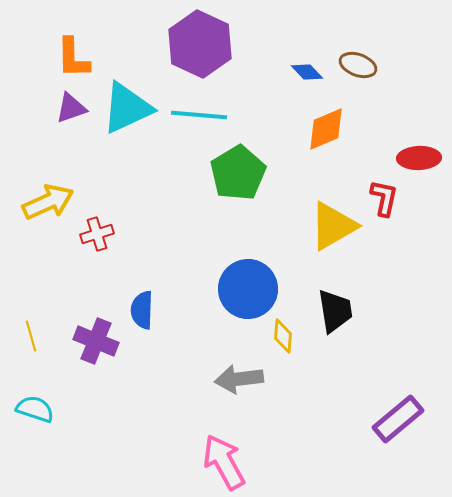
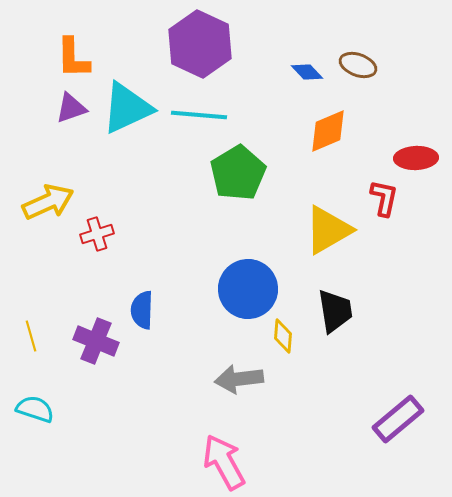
orange diamond: moved 2 px right, 2 px down
red ellipse: moved 3 px left
yellow triangle: moved 5 px left, 4 px down
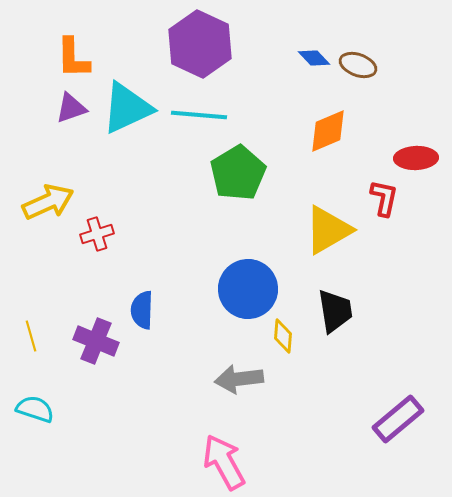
blue diamond: moved 7 px right, 14 px up
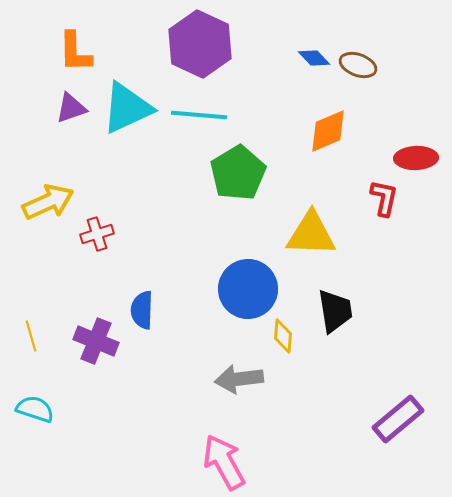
orange L-shape: moved 2 px right, 6 px up
yellow triangle: moved 17 px left, 4 px down; rotated 32 degrees clockwise
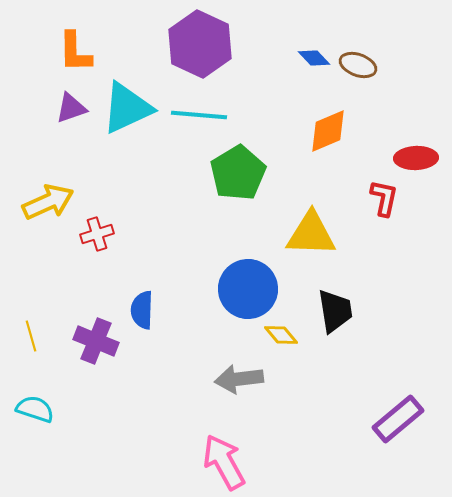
yellow diamond: moved 2 px left, 1 px up; rotated 44 degrees counterclockwise
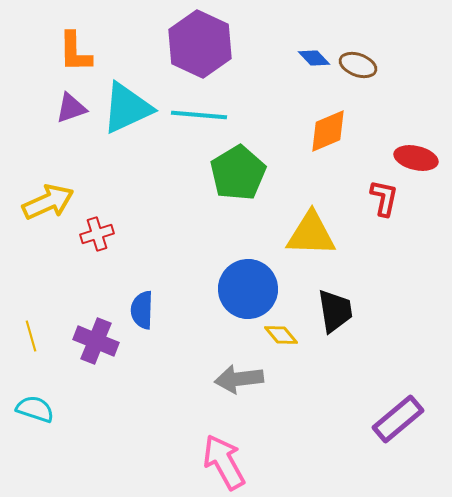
red ellipse: rotated 15 degrees clockwise
